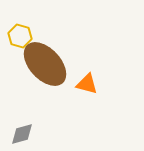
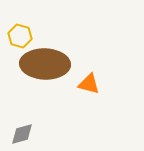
brown ellipse: rotated 45 degrees counterclockwise
orange triangle: moved 2 px right
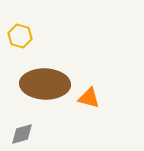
brown ellipse: moved 20 px down
orange triangle: moved 14 px down
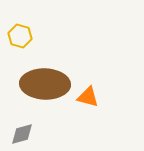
orange triangle: moved 1 px left, 1 px up
